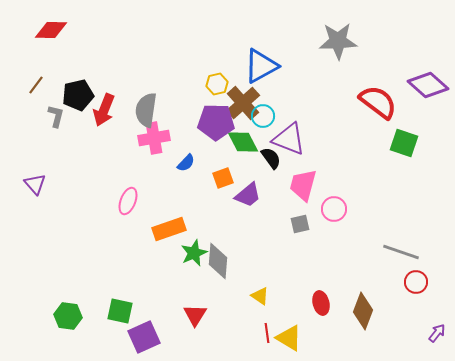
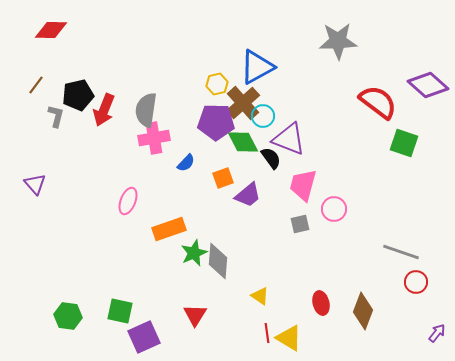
blue triangle at (261, 66): moved 4 px left, 1 px down
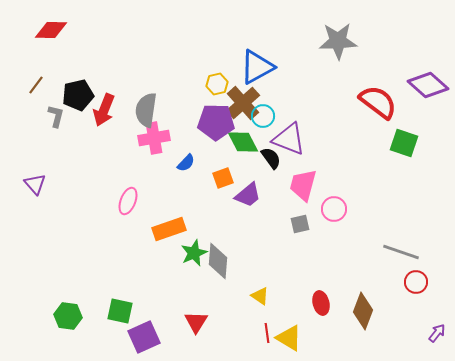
red triangle at (195, 315): moved 1 px right, 7 px down
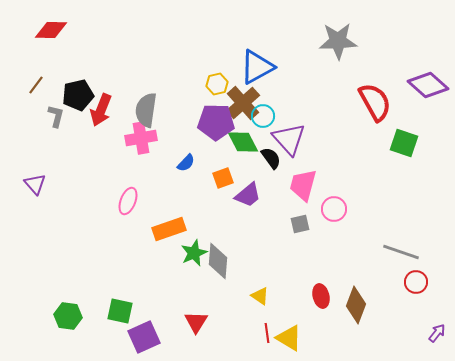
red semicircle at (378, 102): moved 3 px left; rotated 24 degrees clockwise
red arrow at (104, 110): moved 3 px left
pink cross at (154, 138): moved 13 px left
purple triangle at (289, 139): rotated 27 degrees clockwise
red ellipse at (321, 303): moved 7 px up
brown diamond at (363, 311): moved 7 px left, 6 px up
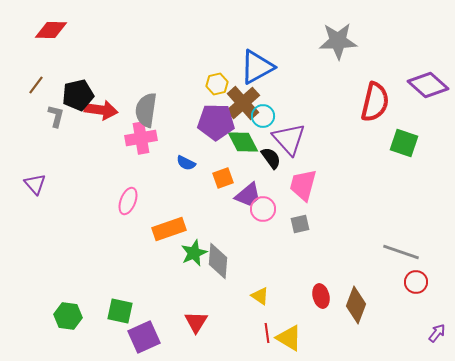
red semicircle at (375, 102): rotated 42 degrees clockwise
red arrow at (101, 110): rotated 104 degrees counterclockwise
blue semicircle at (186, 163): rotated 72 degrees clockwise
pink circle at (334, 209): moved 71 px left
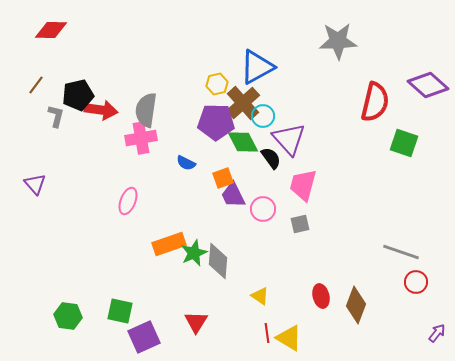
purple trapezoid at (248, 195): moved 15 px left; rotated 104 degrees clockwise
orange rectangle at (169, 229): moved 15 px down
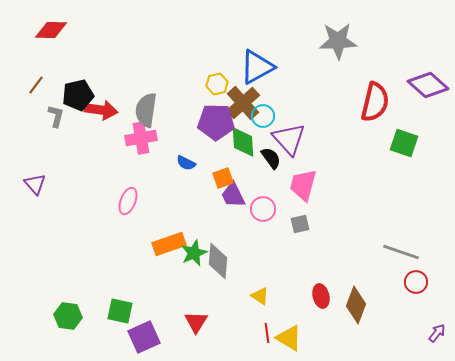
green diamond at (243, 142): rotated 24 degrees clockwise
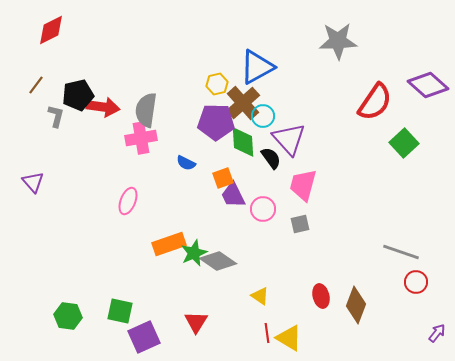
red diamond at (51, 30): rotated 28 degrees counterclockwise
red semicircle at (375, 102): rotated 21 degrees clockwise
red arrow at (101, 110): moved 2 px right, 3 px up
green square at (404, 143): rotated 28 degrees clockwise
purple triangle at (35, 184): moved 2 px left, 2 px up
gray diamond at (218, 261): rotated 60 degrees counterclockwise
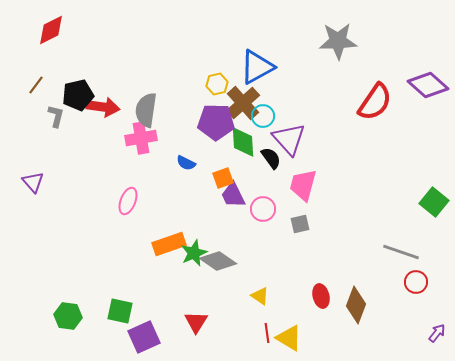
green square at (404, 143): moved 30 px right, 59 px down; rotated 8 degrees counterclockwise
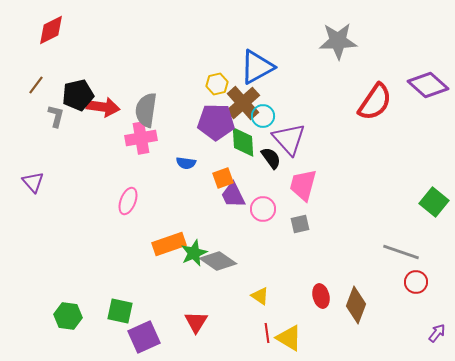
blue semicircle at (186, 163): rotated 18 degrees counterclockwise
